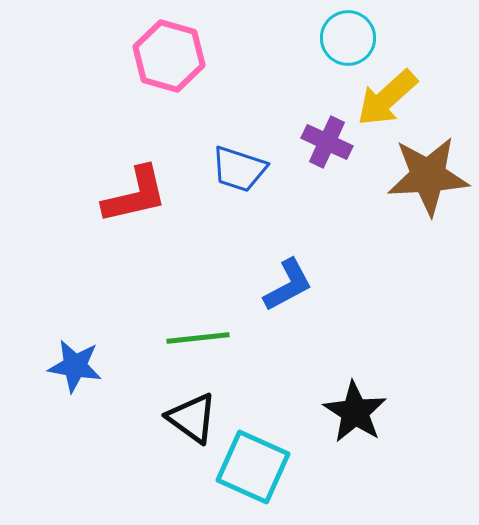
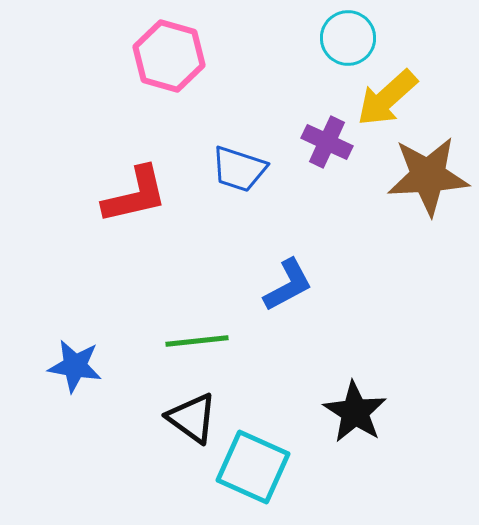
green line: moved 1 px left, 3 px down
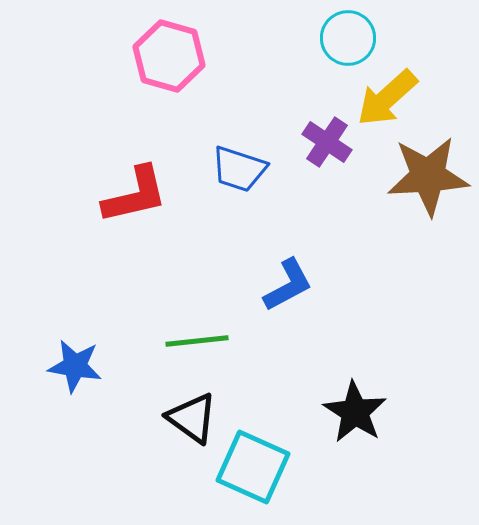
purple cross: rotated 9 degrees clockwise
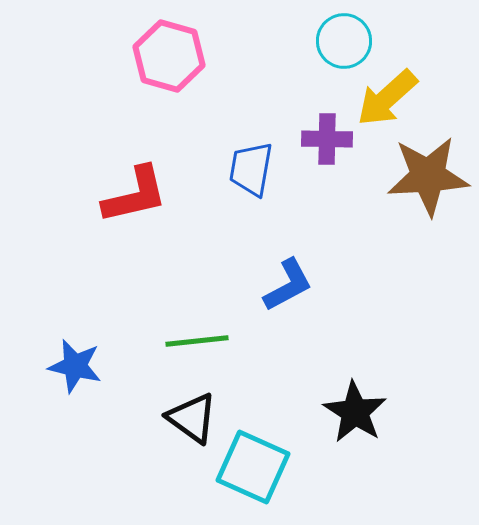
cyan circle: moved 4 px left, 3 px down
purple cross: moved 3 px up; rotated 33 degrees counterclockwise
blue trapezoid: moved 12 px right; rotated 82 degrees clockwise
blue star: rotated 4 degrees clockwise
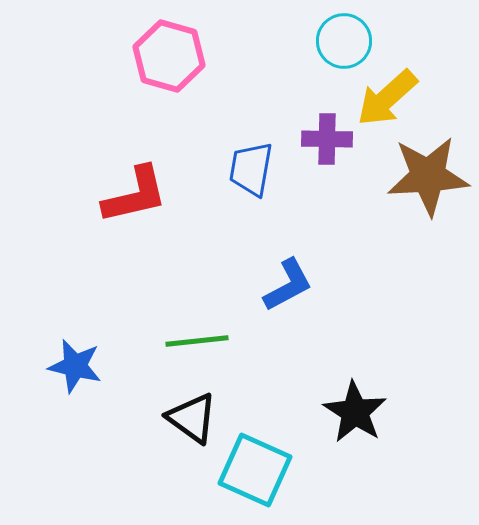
cyan square: moved 2 px right, 3 px down
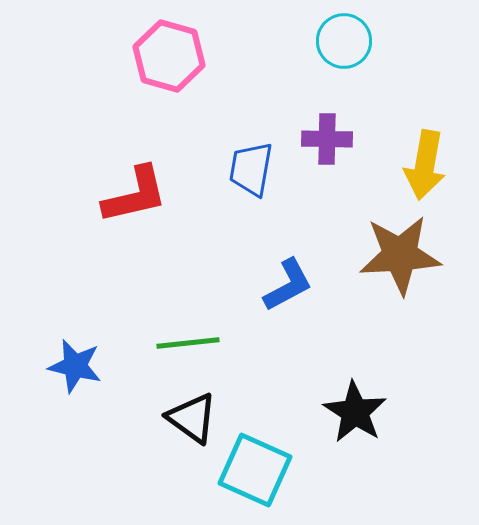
yellow arrow: moved 38 px right, 67 px down; rotated 38 degrees counterclockwise
brown star: moved 28 px left, 79 px down
green line: moved 9 px left, 2 px down
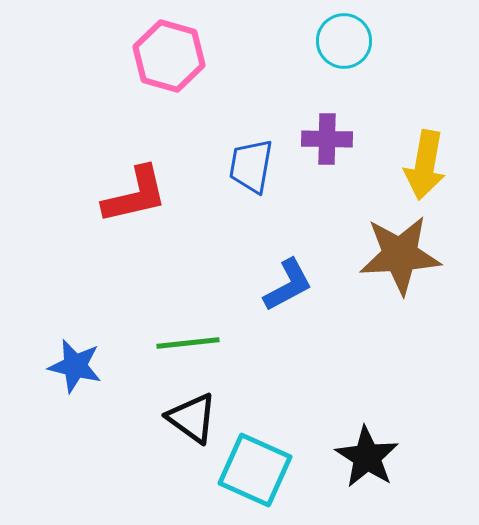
blue trapezoid: moved 3 px up
black star: moved 12 px right, 45 px down
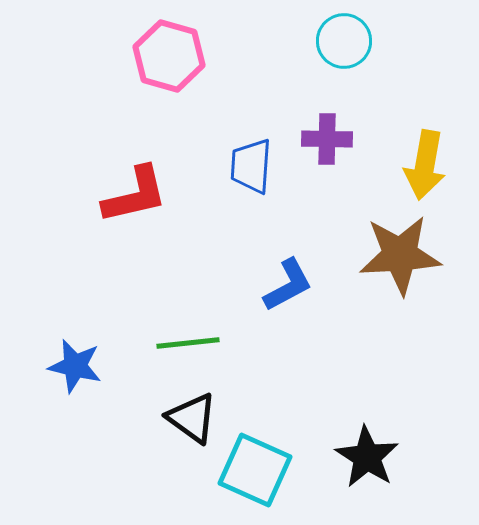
blue trapezoid: rotated 6 degrees counterclockwise
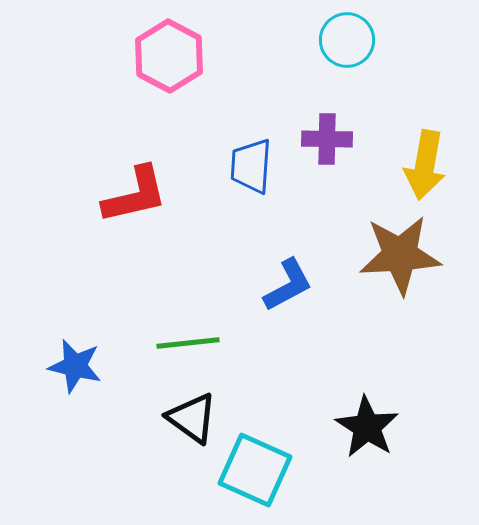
cyan circle: moved 3 px right, 1 px up
pink hexagon: rotated 12 degrees clockwise
black star: moved 30 px up
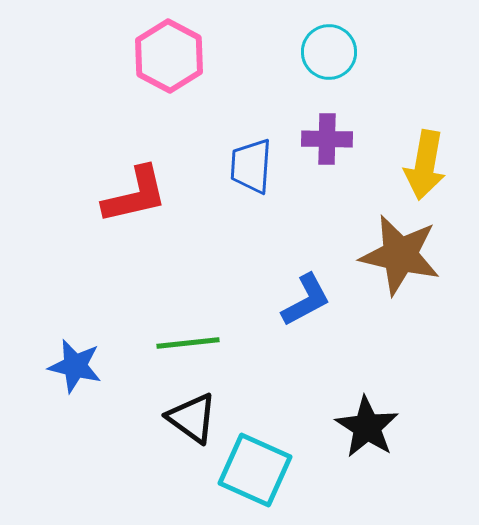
cyan circle: moved 18 px left, 12 px down
brown star: rotated 16 degrees clockwise
blue L-shape: moved 18 px right, 15 px down
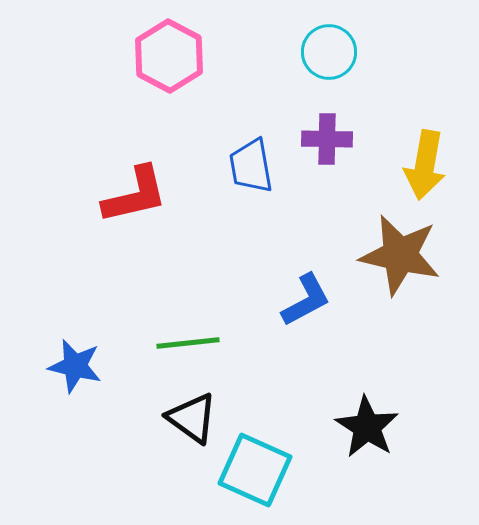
blue trapezoid: rotated 14 degrees counterclockwise
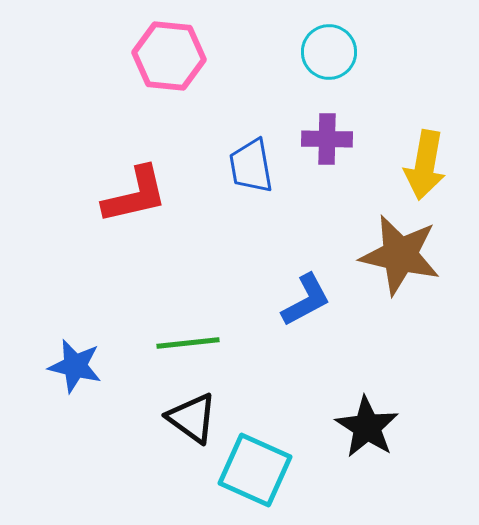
pink hexagon: rotated 22 degrees counterclockwise
